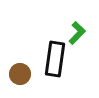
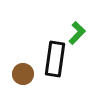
brown circle: moved 3 px right
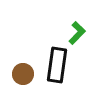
black rectangle: moved 2 px right, 6 px down
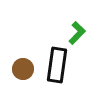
brown circle: moved 5 px up
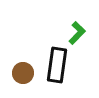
brown circle: moved 4 px down
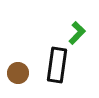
brown circle: moved 5 px left
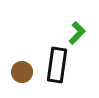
brown circle: moved 4 px right, 1 px up
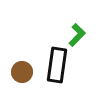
green L-shape: moved 2 px down
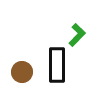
black rectangle: rotated 8 degrees counterclockwise
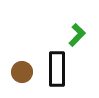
black rectangle: moved 4 px down
